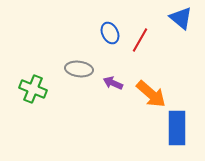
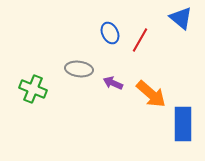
blue rectangle: moved 6 px right, 4 px up
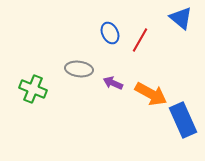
orange arrow: rotated 12 degrees counterclockwise
blue rectangle: moved 4 px up; rotated 24 degrees counterclockwise
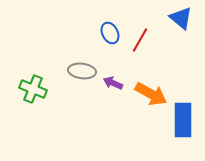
gray ellipse: moved 3 px right, 2 px down
blue rectangle: rotated 24 degrees clockwise
